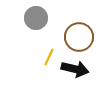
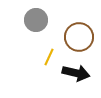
gray circle: moved 2 px down
black arrow: moved 1 px right, 4 px down
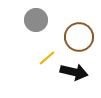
yellow line: moved 2 px left, 1 px down; rotated 24 degrees clockwise
black arrow: moved 2 px left, 1 px up
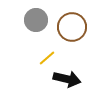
brown circle: moved 7 px left, 10 px up
black arrow: moved 7 px left, 7 px down
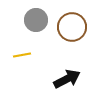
yellow line: moved 25 px left, 3 px up; rotated 30 degrees clockwise
black arrow: rotated 40 degrees counterclockwise
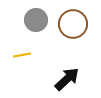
brown circle: moved 1 px right, 3 px up
black arrow: rotated 16 degrees counterclockwise
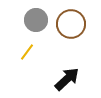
brown circle: moved 2 px left
yellow line: moved 5 px right, 3 px up; rotated 42 degrees counterclockwise
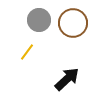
gray circle: moved 3 px right
brown circle: moved 2 px right, 1 px up
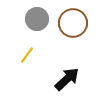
gray circle: moved 2 px left, 1 px up
yellow line: moved 3 px down
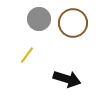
gray circle: moved 2 px right
black arrow: rotated 60 degrees clockwise
